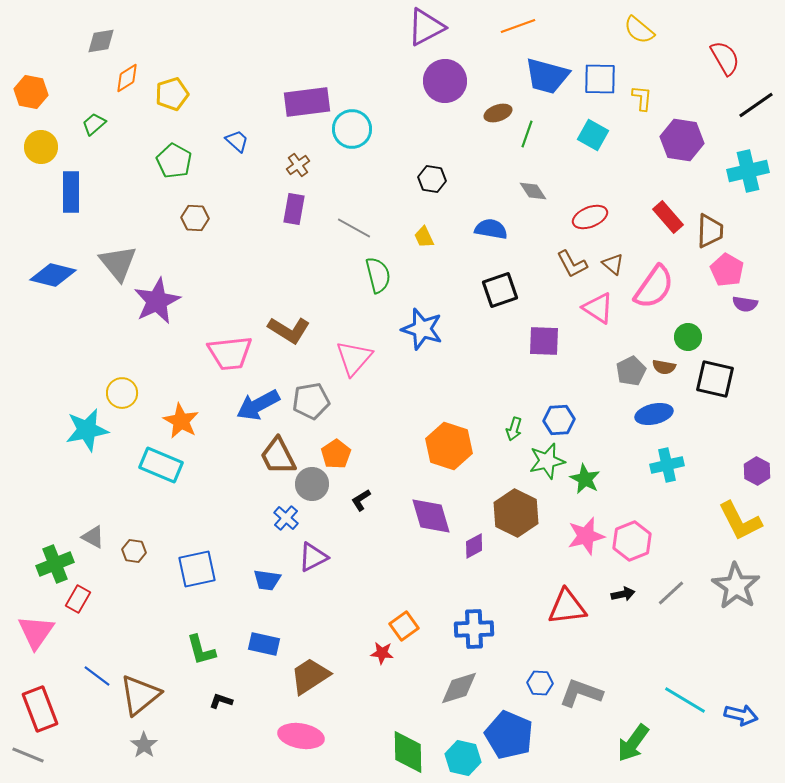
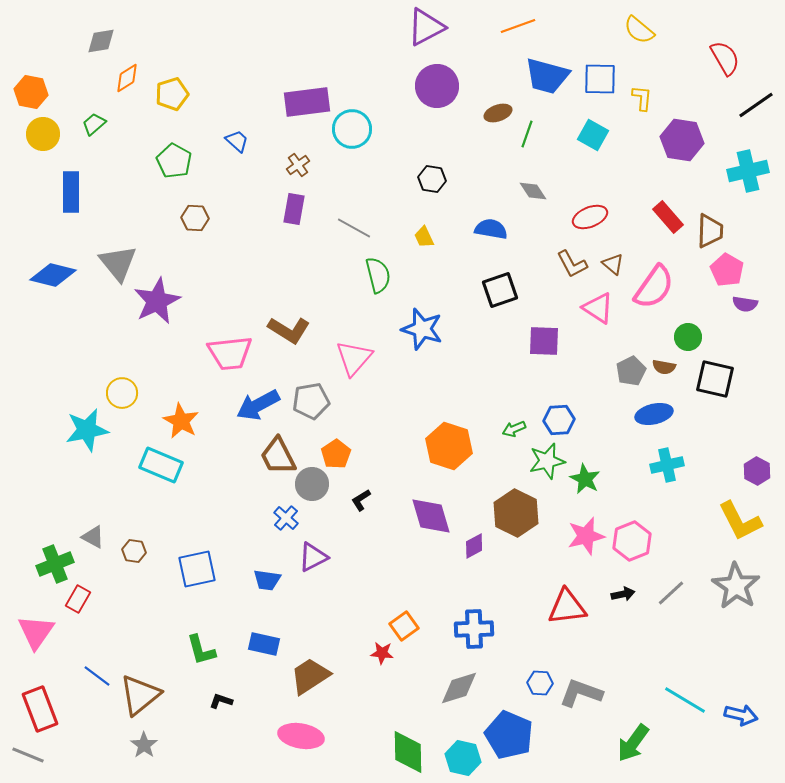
purple circle at (445, 81): moved 8 px left, 5 px down
yellow circle at (41, 147): moved 2 px right, 13 px up
green arrow at (514, 429): rotated 50 degrees clockwise
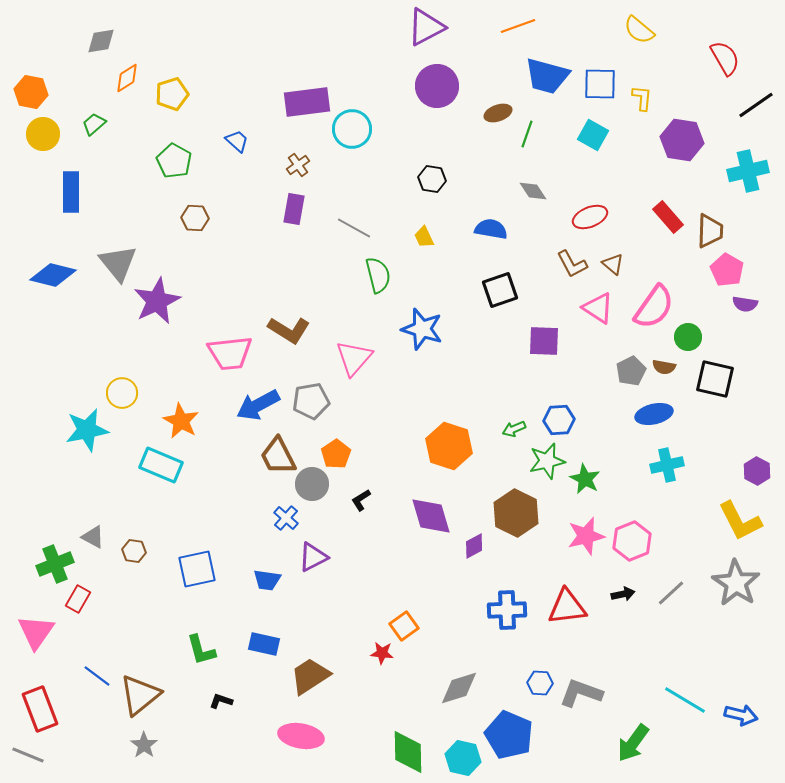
blue square at (600, 79): moved 5 px down
pink semicircle at (654, 287): moved 20 px down
gray star at (736, 586): moved 3 px up
blue cross at (474, 629): moved 33 px right, 19 px up
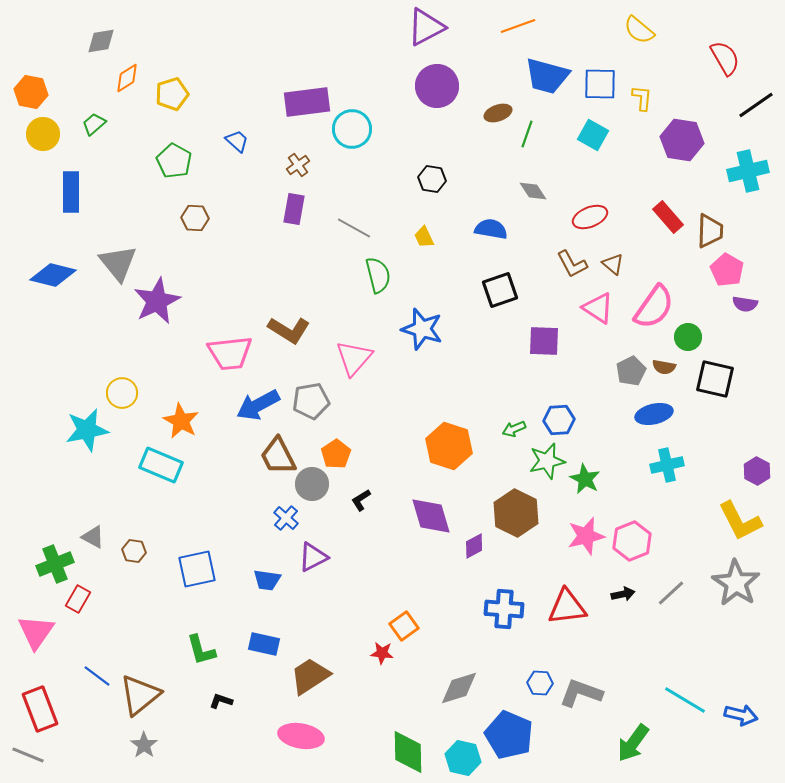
blue cross at (507, 610): moved 3 px left, 1 px up; rotated 6 degrees clockwise
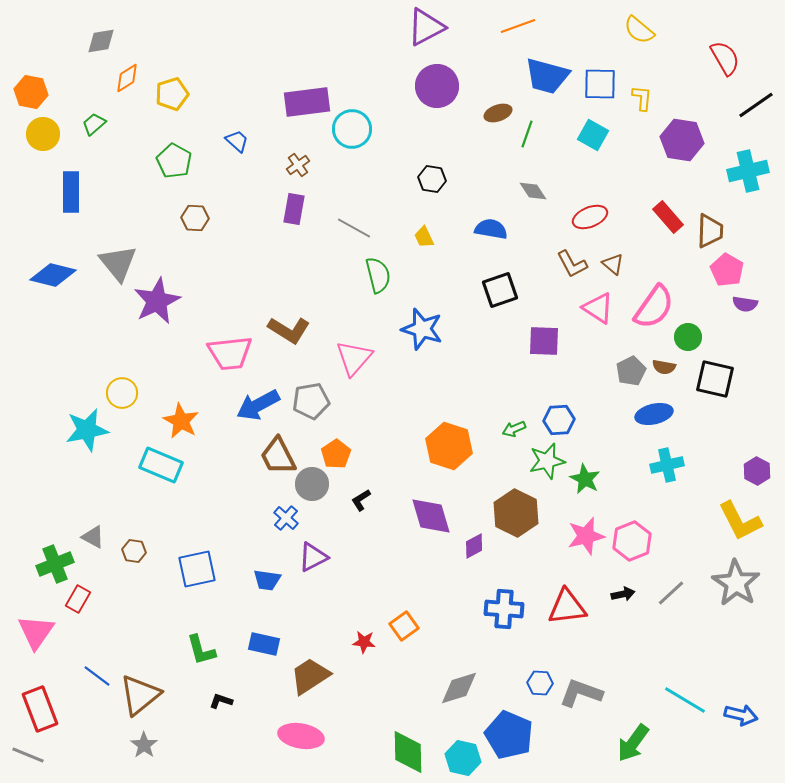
red star at (382, 653): moved 18 px left, 11 px up
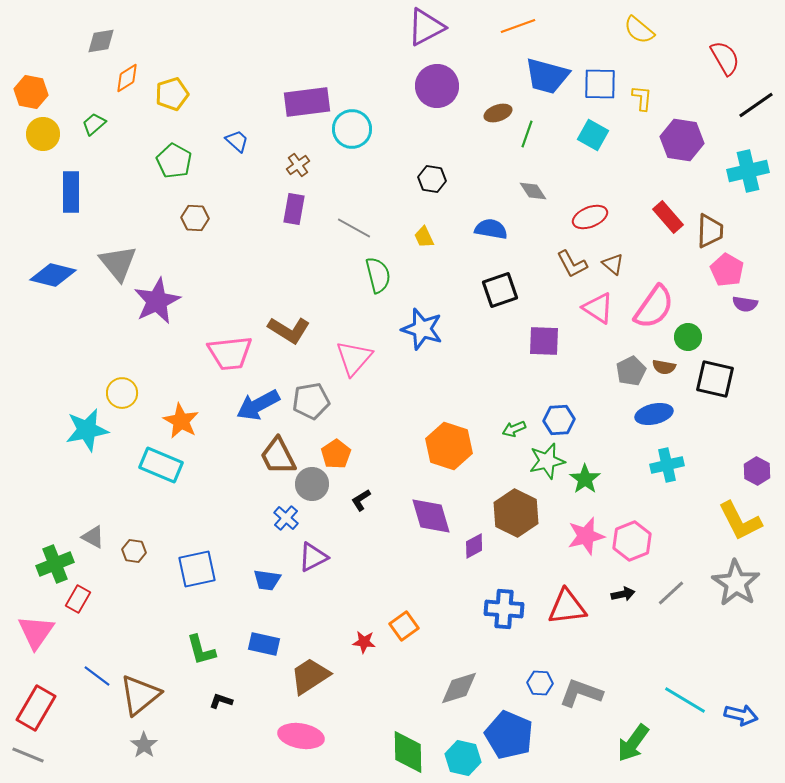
green star at (585, 479): rotated 8 degrees clockwise
red rectangle at (40, 709): moved 4 px left, 1 px up; rotated 51 degrees clockwise
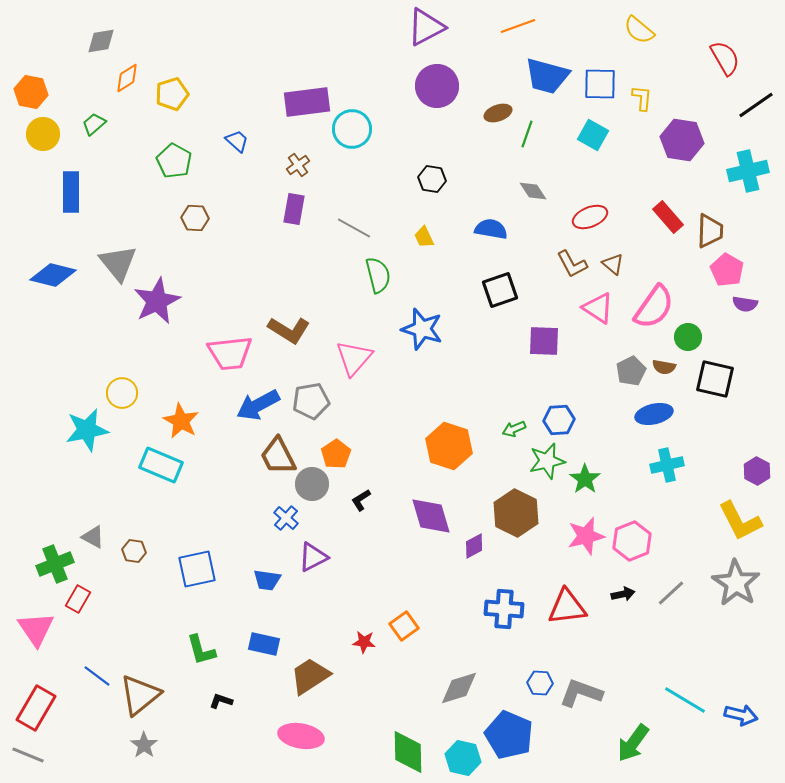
pink triangle at (36, 632): moved 3 px up; rotated 9 degrees counterclockwise
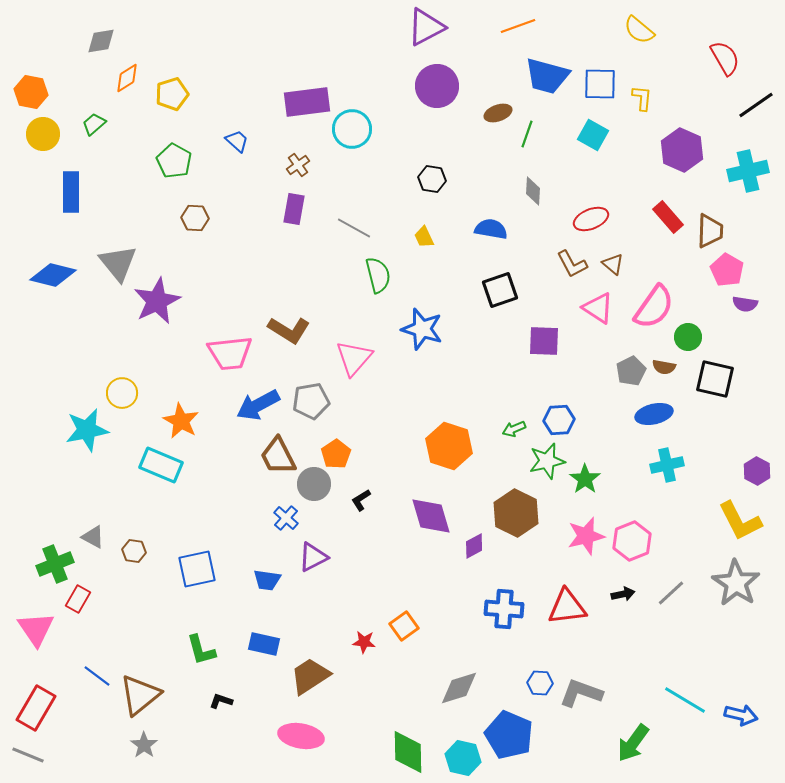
purple hexagon at (682, 140): moved 10 px down; rotated 15 degrees clockwise
gray diamond at (533, 191): rotated 36 degrees clockwise
red ellipse at (590, 217): moved 1 px right, 2 px down
gray circle at (312, 484): moved 2 px right
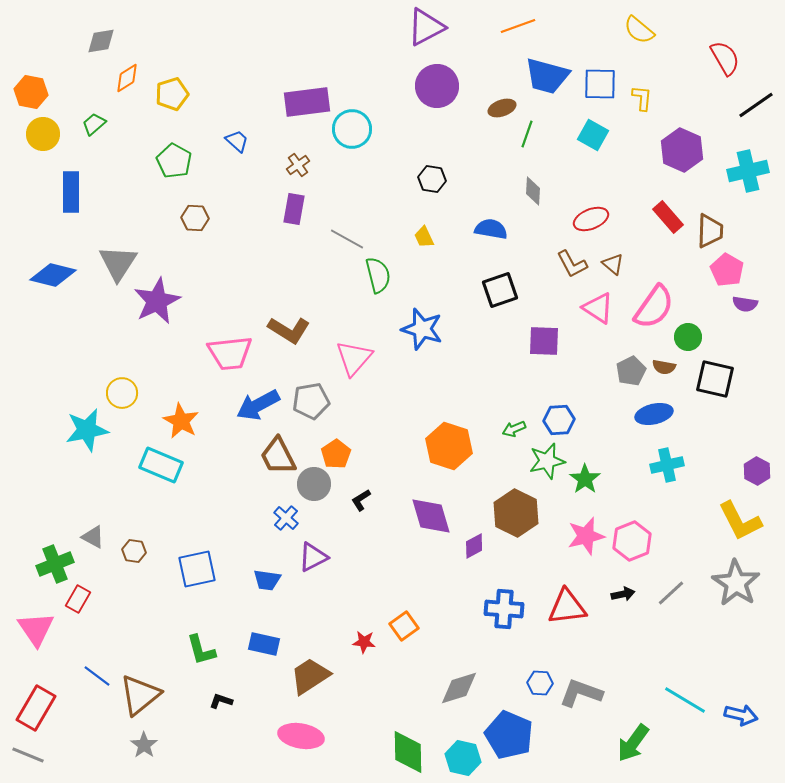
brown ellipse at (498, 113): moved 4 px right, 5 px up
gray line at (354, 228): moved 7 px left, 11 px down
gray triangle at (118, 263): rotated 12 degrees clockwise
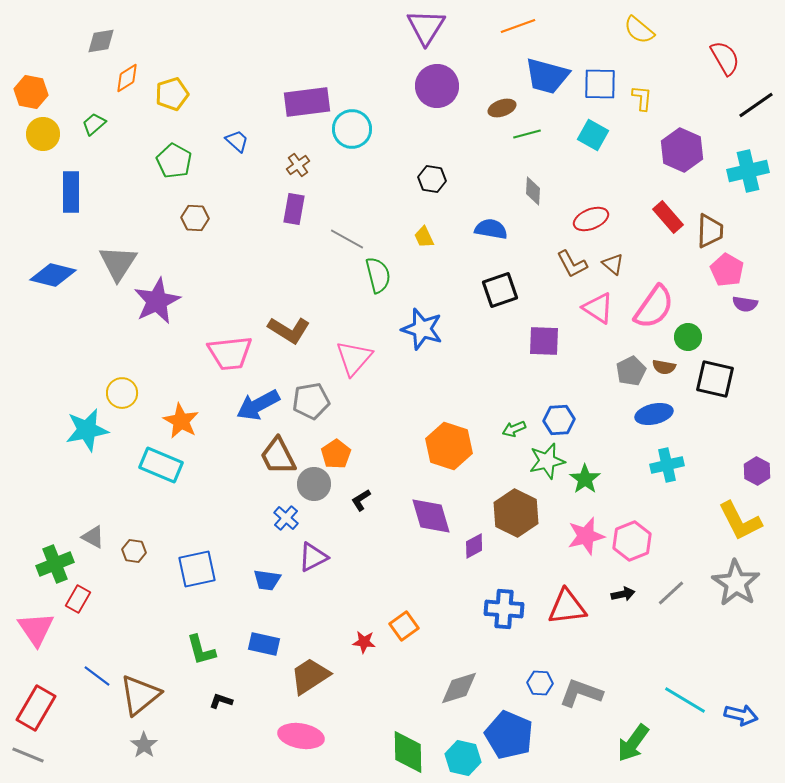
purple triangle at (426, 27): rotated 30 degrees counterclockwise
green line at (527, 134): rotated 56 degrees clockwise
